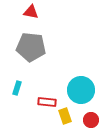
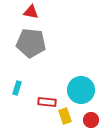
gray pentagon: moved 4 px up
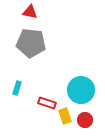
red triangle: moved 1 px left
red rectangle: moved 1 px down; rotated 12 degrees clockwise
red circle: moved 6 px left
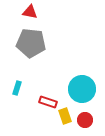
cyan circle: moved 1 px right, 1 px up
red rectangle: moved 1 px right, 1 px up
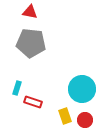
red rectangle: moved 15 px left
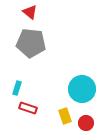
red triangle: rotated 28 degrees clockwise
red rectangle: moved 5 px left, 6 px down
red circle: moved 1 px right, 3 px down
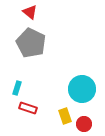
gray pentagon: rotated 20 degrees clockwise
red circle: moved 2 px left, 1 px down
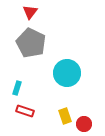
red triangle: rotated 28 degrees clockwise
cyan circle: moved 15 px left, 16 px up
red rectangle: moved 3 px left, 3 px down
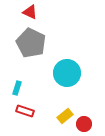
red triangle: rotated 42 degrees counterclockwise
yellow rectangle: rotated 70 degrees clockwise
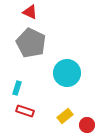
red circle: moved 3 px right, 1 px down
